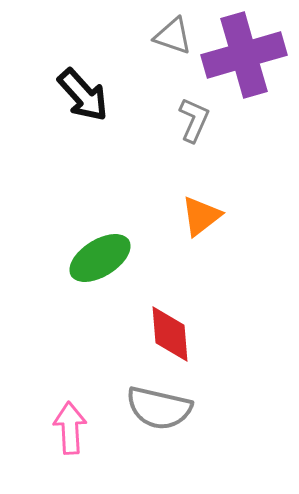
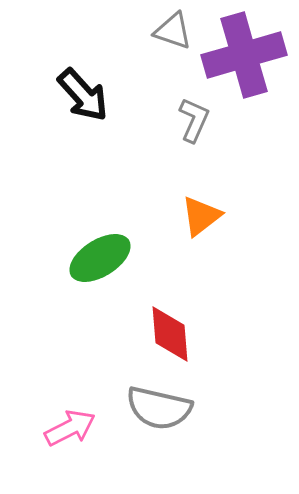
gray triangle: moved 5 px up
pink arrow: rotated 66 degrees clockwise
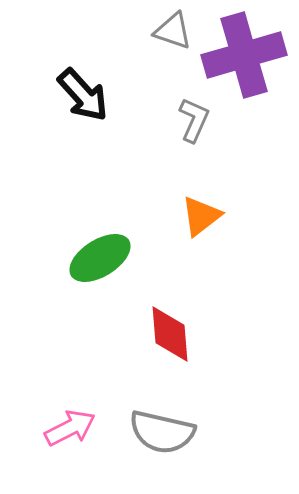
gray semicircle: moved 3 px right, 24 px down
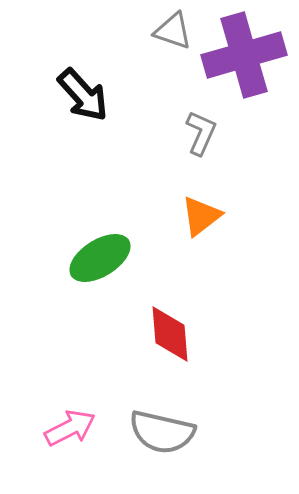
gray L-shape: moved 7 px right, 13 px down
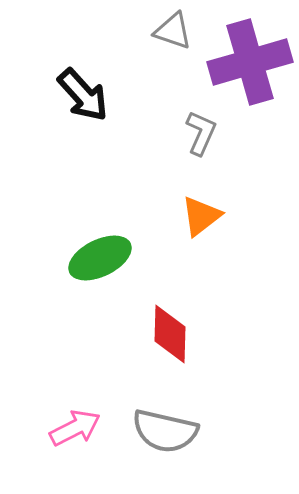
purple cross: moved 6 px right, 7 px down
green ellipse: rotated 6 degrees clockwise
red diamond: rotated 6 degrees clockwise
pink arrow: moved 5 px right
gray semicircle: moved 3 px right, 1 px up
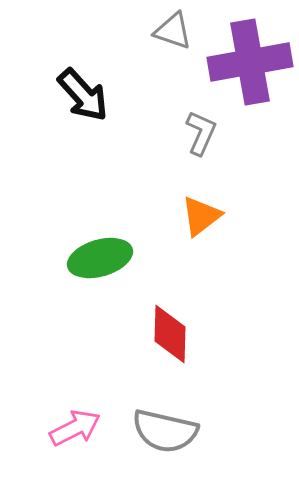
purple cross: rotated 6 degrees clockwise
green ellipse: rotated 10 degrees clockwise
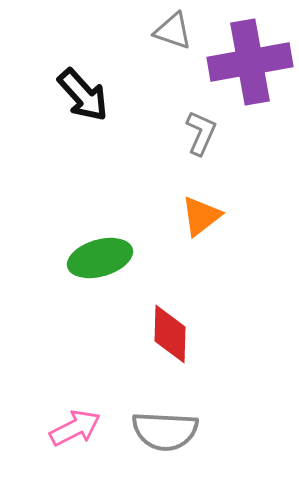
gray semicircle: rotated 10 degrees counterclockwise
